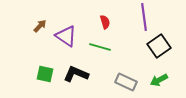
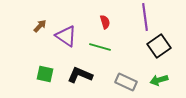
purple line: moved 1 px right
black L-shape: moved 4 px right, 1 px down
green arrow: rotated 12 degrees clockwise
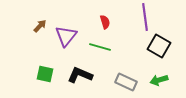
purple triangle: rotated 35 degrees clockwise
black square: rotated 25 degrees counterclockwise
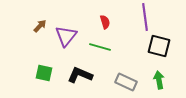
black square: rotated 15 degrees counterclockwise
green square: moved 1 px left, 1 px up
green arrow: rotated 96 degrees clockwise
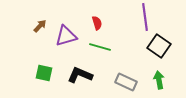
red semicircle: moved 8 px left, 1 px down
purple triangle: rotated 35 degrees clockwise
black square: rotated 20 degrees clockwise
